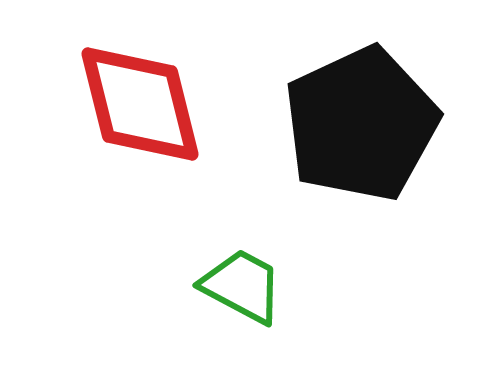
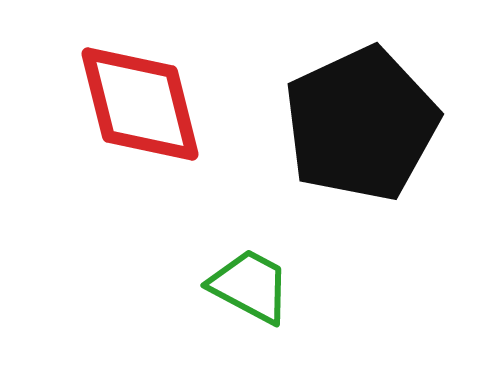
green trapezoid: moved 8 px right
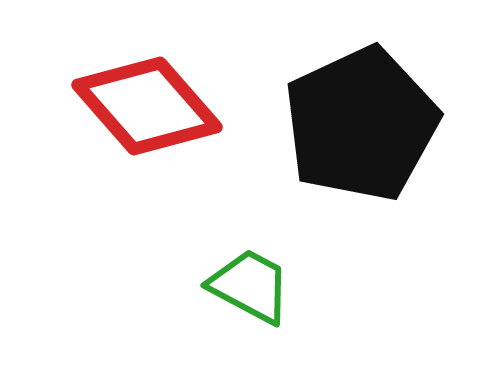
red diamond: moved 7 px right, 2 px down; rotated 27 degrees counterclockwise
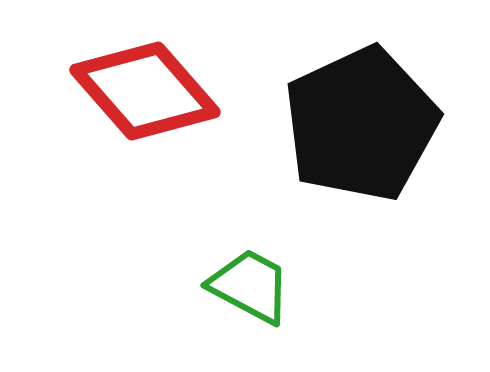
red diamond: moved 2 px left, 15 px up
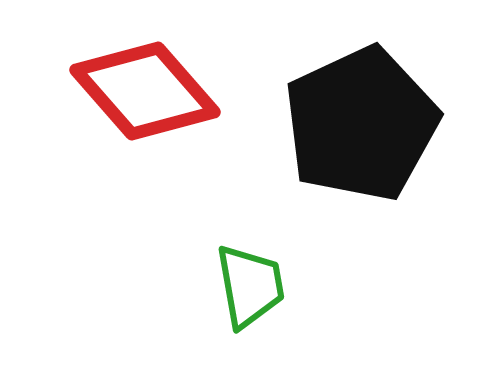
green trapezoid: rotated 52 degrees clockwise
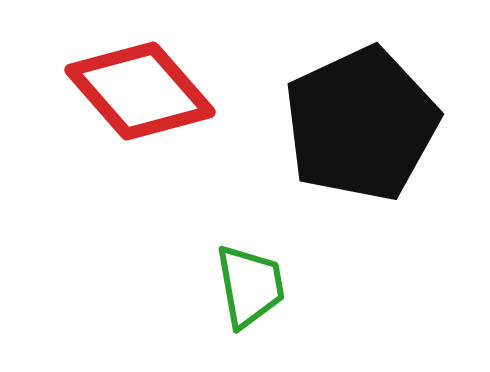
red diamond: moved 5 px left
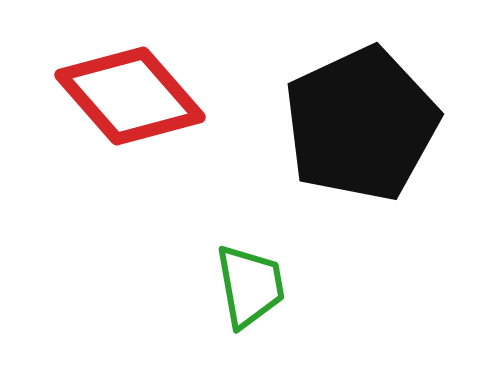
red diamond: moved 10 px left, 5 px down
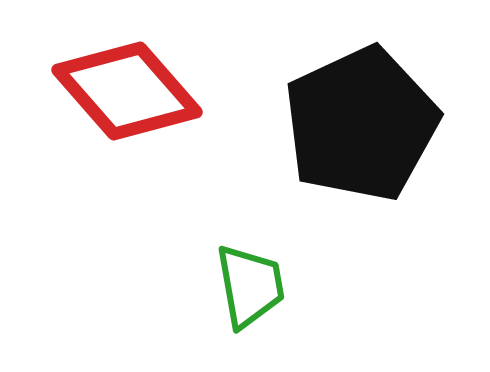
red diamond: moved 3 px left, 5 px up
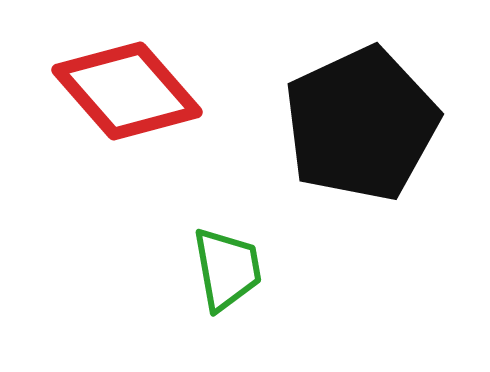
green trapezoid: moved 23 px left, 17 px up
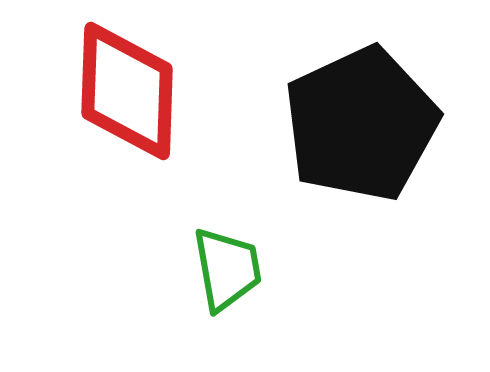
red diamond: rotated 43 degrees clockwise
